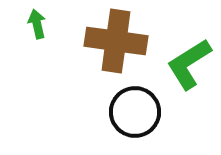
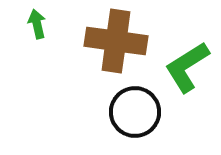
green L-shape: moved 2 px left, 3 px down
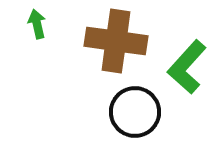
green L-shape: rotated 16 degrees counterclockwise
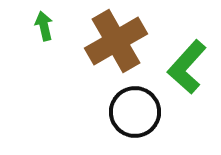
green arrow: moved 7 px right, 2 px down
brown cross: rotated 38 degrees counterclockwise
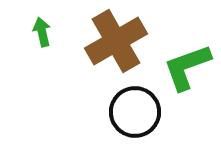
green arrow: moved 2 px left, 6 px down
green L-shape: rotated 28 degrees clockwise
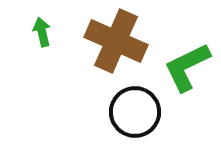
brown cross: rotated 36 degrees counterclockwise
green L-shape: rotated 6 degrees counterclockwise
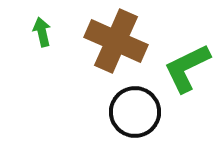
green L-shape: moved 1 px down
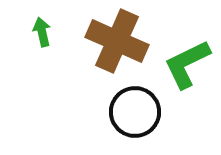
brown cross: moved 1 px right
green L-shape: moved 4 px up
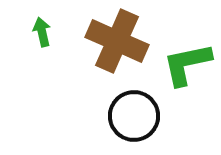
green L-shape: rotated 14 degrees clockwise
black circle: moved 1 px left, 4 px down
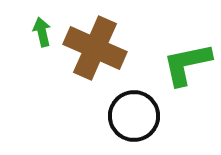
brown cross: moved 22 px left, 7 px down
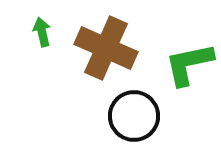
brown cross: moved 11 px right
green L-shape: moved 2 px right
